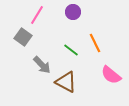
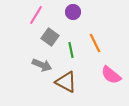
pink line: moved 1 px left
gray square: moved 27 px right
green line: rotated 42 degrees clockwise
gray arrow: rotated 24 degrees counterclockwise
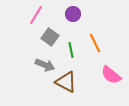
purple circle: moved 2 px down
gray arrow: moved 3 px right
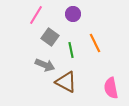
pink semicircle: moved 13 px down; rotated 40 degrees clockwise
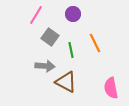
gray arrow: moved 1 px down; rotated 18 degrees counterclockwise
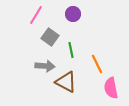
orange line: moved 2 px right, 21 px down
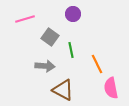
pink line: moved 11 px left, 4 px down; rotated 42 degrees clockwise
brown triangle: moved 3 px left, 8 px down
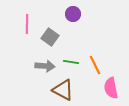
pink line: moved 2 px right, 5 px down; rotated 72 degrees counterclockwise
green line: moved 12 px down; rotated 70 degrees counterclockwise
orange line: moved 2 px left, 1 px down
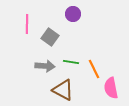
orange line: moved 1 px left, 4 px down
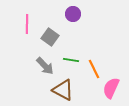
green line: moved 2 px up
gray arrow: rotated 42 degrees clockwise
pink semicircle: rotated 35 degrees clockwise
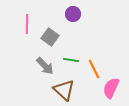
brown triangle: moved 1 px right; rotated 15 degrees clockwise
